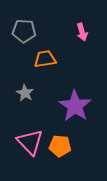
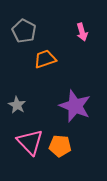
gray pentagon: rotated 25 degrees clockwise
orange trapezoid: rotated 10 degrees counterclockwise
gray star: moved 8 px left, 12 px down
purple star: rotated 12 degrees counterclockwise
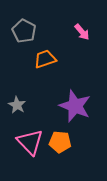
pink arrow: rotated 24 degrees counterclockwise
orange pentagon: moved 4 px up
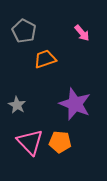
pink arrow: moved 1 px down
purple star: moved 2 px up
